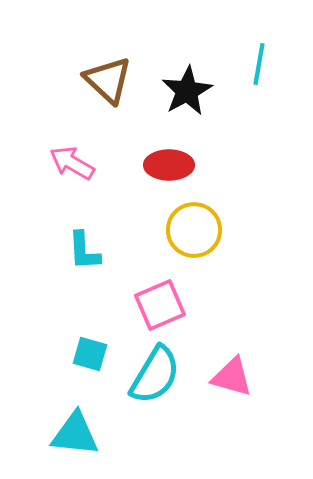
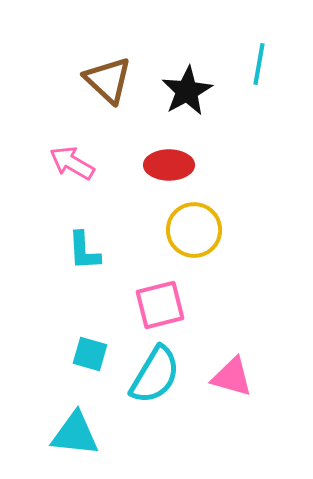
pink square: rotated 9 degrees clockwise
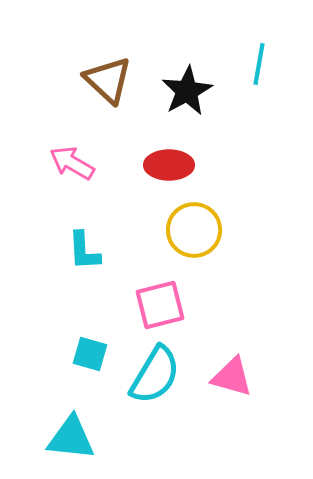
cyan triangle: moved 4 px left, 4 px down
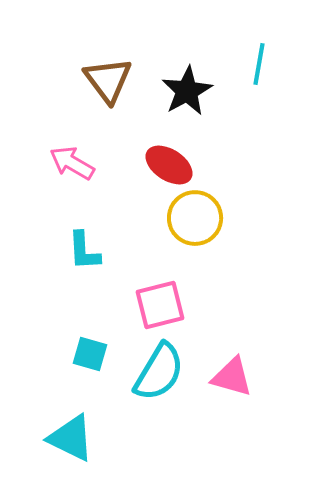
brown triangle: rotated 10 degrees clockwise
red ellipse: rotated 33 degrees clockwise
yellow circle: moved 1 px right, 12 px up
cyan semicircle: moved 4 px right, 3 px up
cyan triangle: rotated 20 degrees clockwise
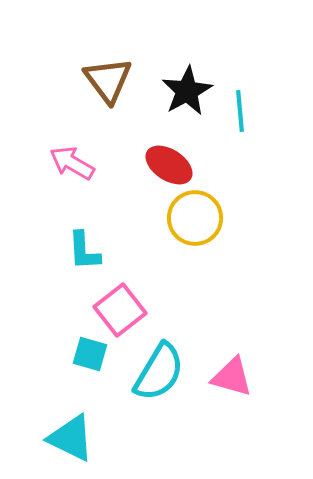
cyan line: moved 19 px left, 47 px down; rotated 15 degrees counterclockwise
pink square: moved 40 px left, 5 px down; rotated 24 degrees counterclockwise
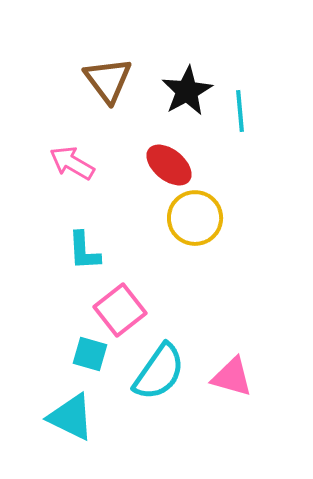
red ellipse: rotated 6 degrees clockwise
cyan semicircle: rotated 4 degrees clockwise
cyan triangle: moved 21 px up
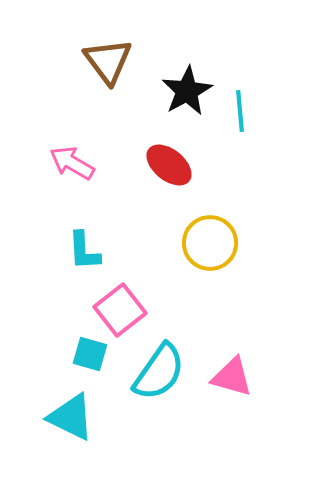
brown triangle: moved 19 px up
yellow circle: moved 15 px right, 25 px down
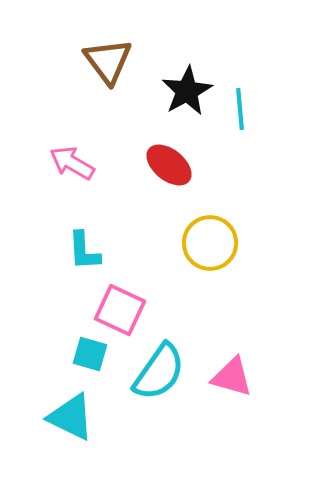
cyan line: moved 2 px up
pink square: rotated 27 degrees counterclockwise
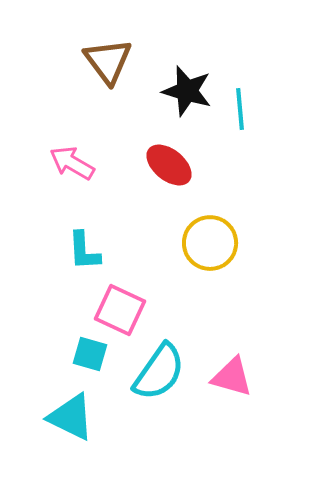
black star: rotated 27 degrees counterclockwise
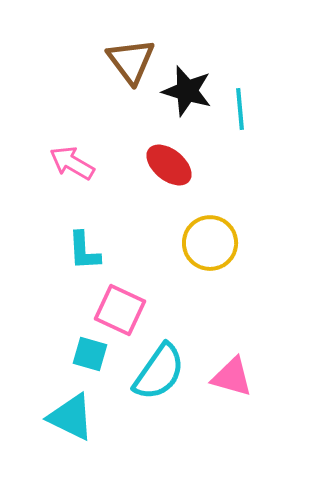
brown triangle: moved 23 px right
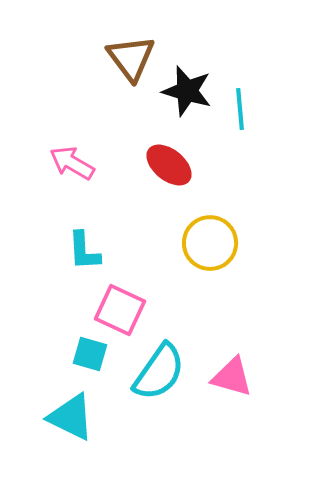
brown triangle: moved 3 px up
